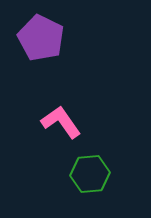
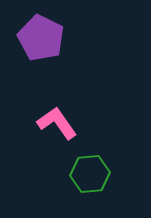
pink L-shape: moved 4 px left, 1 px down
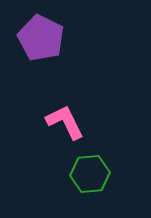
pink L-shape: moved 8 px right, 1 px up; rotated 9 degrees clockwise
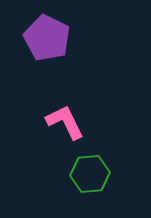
purple pentagon: moved 6 px right
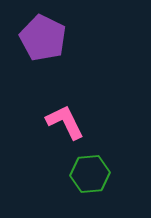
purple pentagon: moved 4 px left
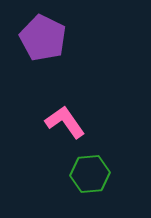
pink L-shape: rotated 9 degrees counterclockwise
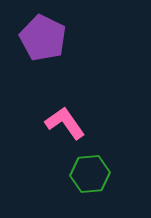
pink L-shape: moved 1 px down
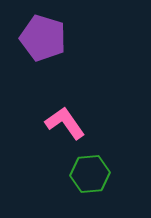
purple pentagon: rotated 9 degrees counterclockwise
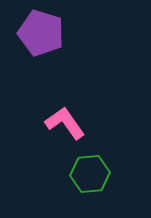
purple pentagon: moved 2 px left, 5 px up
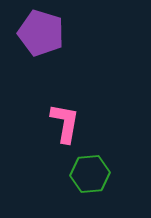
pink L-shape: rotated 45 degrees clockwise
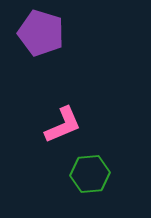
pink L-shape: moved 2 px left, 2 px down; rotated 57 degrees clockwise
